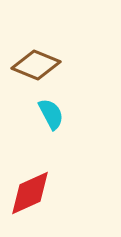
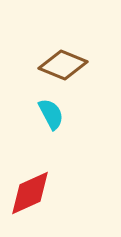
brown diamond: moved 27 px right
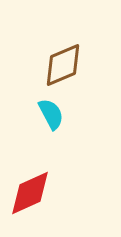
brown diamond: rotated 45 degrees counterclockwise
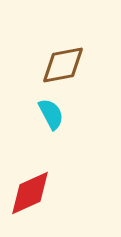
brown diamond: rotated 12 degrees clockwise
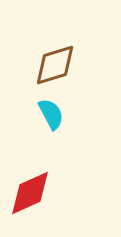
brown diamond: moved 8 px left; rotated 6 degrees counterclockwise
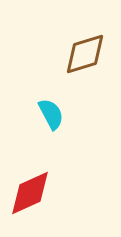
brown diamond: moved 30 px right, 11 px up
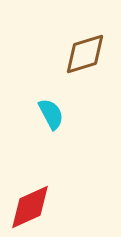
red diamond: moved 14 px down
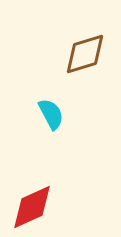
red diamond: moved 2 px right
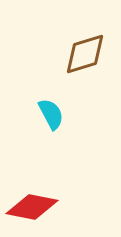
red diamond: rotated 36 degrees clockwise
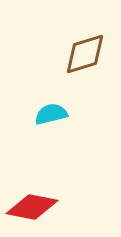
cyan semicircle: rotated 76 degrees counterclockwise
